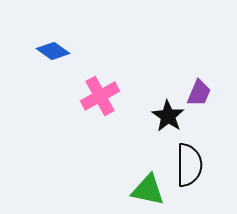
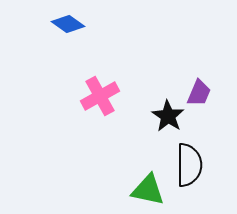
blue diamond: moved 15 px right, 27 px up
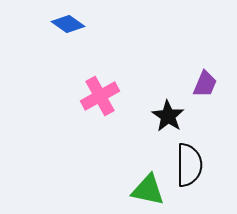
purple trapezoid: moved 6 px right, 9 px up
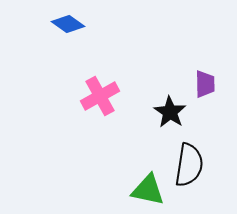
purple trapezoid: rotated 24 degrees counterclockwise
black star: moved 2 px right, 4 px up
black semicircle: rotated 9 degrees clockwise
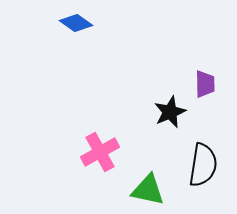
blue diamond: moved 8 px right, 1 px up
pink cross: moved 56 px down
black star: rotated 16 degrees clockwise
black semicircle: moved 14 px right
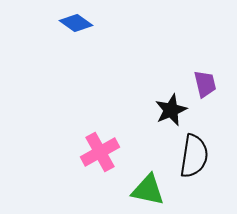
purple trapezoid: rotated 12 degrees counterclockwise
black star: moved 1 px right, 2 px up
black semicircle: moved 9 px left, 9 px up
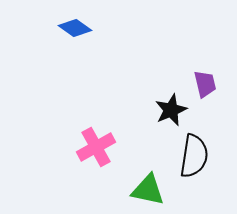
blue diamond: moved 1 px left, 5 px down
pink cross: moved 4 px left, 5 px up
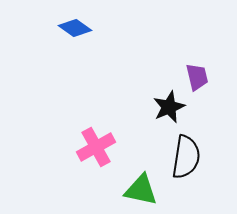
purple trapezoid: moved 8 px left, 7 px up
black star: moved 2 px left, 3 px up
black semicircle: moved 8 px left, 1 px down
green triangle: moved 7 px left
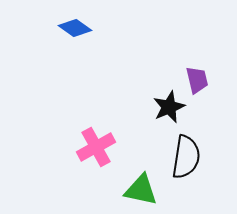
purple trapezoid: moved 3 px down
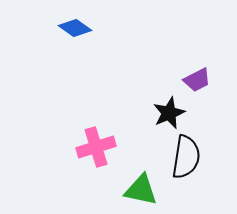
purple trapezoid: rotated 76 degrees clockwise
black star: moved 6 px down
pink cross: rotated 12 degrees clockwise
